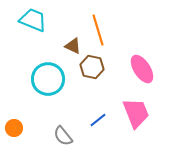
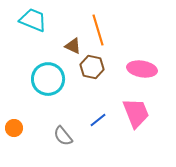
pink ellipse: rotated 48 degrees counterclockwise
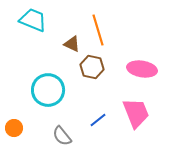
brown triangle: moved 1 px left, 2 px up
cyan circle: moved 11 px down
gray semicircle: moved 1 px left
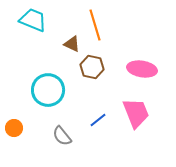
orange line: moved 3 px left, 5 px up
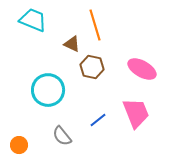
pink ellipse: rotated 20 degrees clockwise
orange circle: moved 5 px right, 17 px down
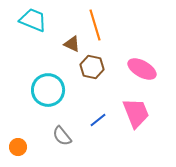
orange circle: moved 1 px left, 2 px down
